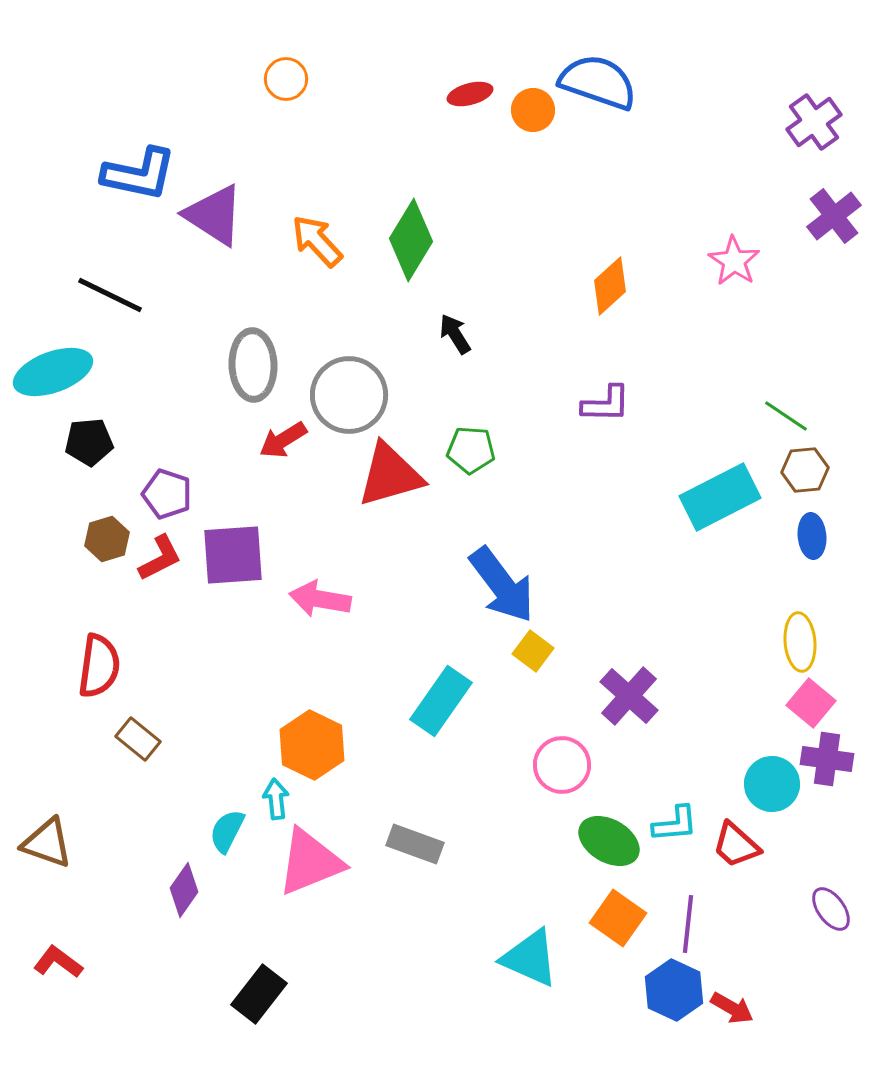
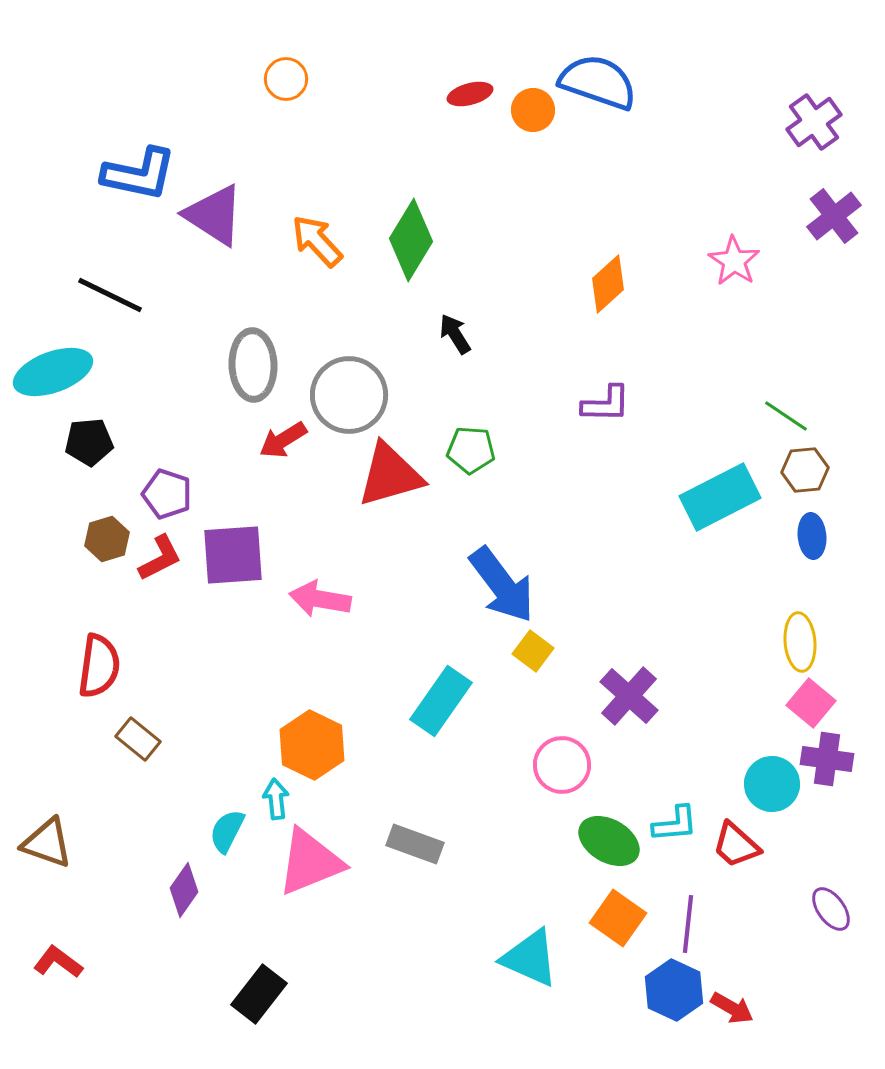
orange diamond at (610, 286): moved 2 px left, 2 px up
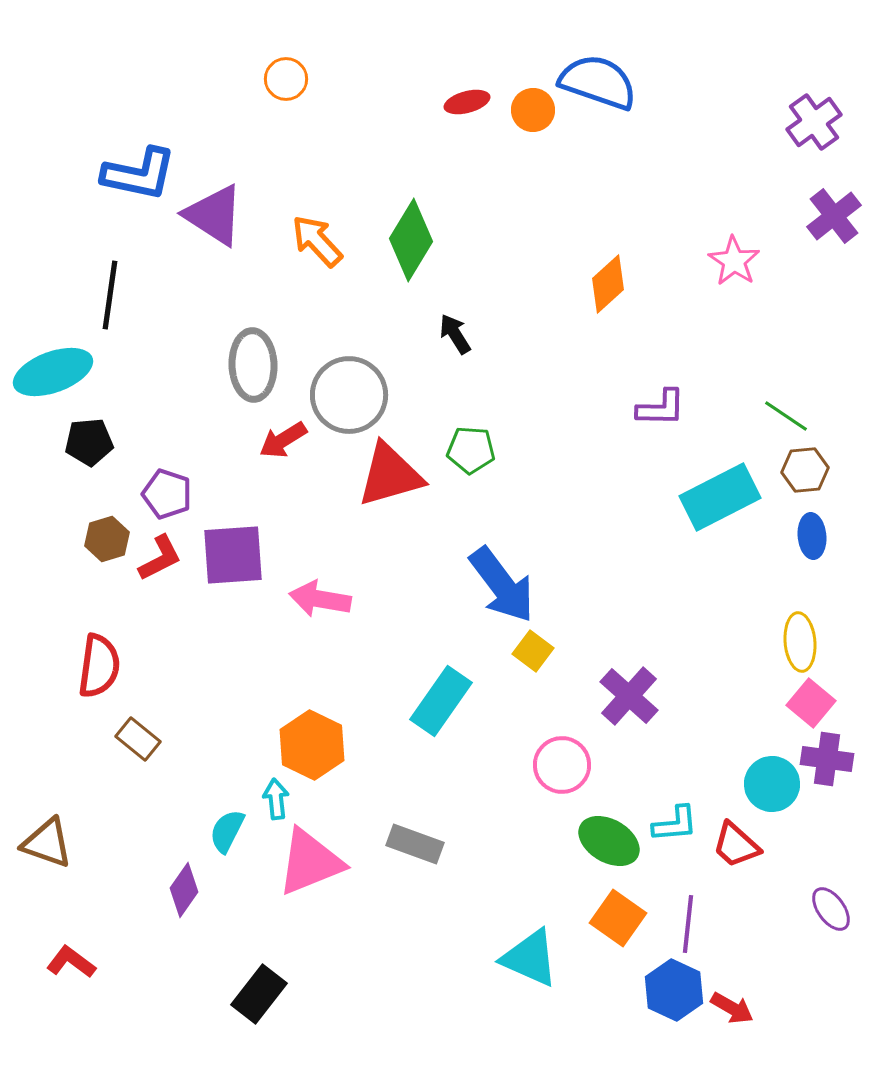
red ellipse at (470, 94): moved 3 px left, 8 px down
black line at (110, 295): rotated 72 degrees clockwise
purple L-shape at (606, 404): moved 55 px right, 4 px down
red L-shape at (58, 962): moved 13 px right
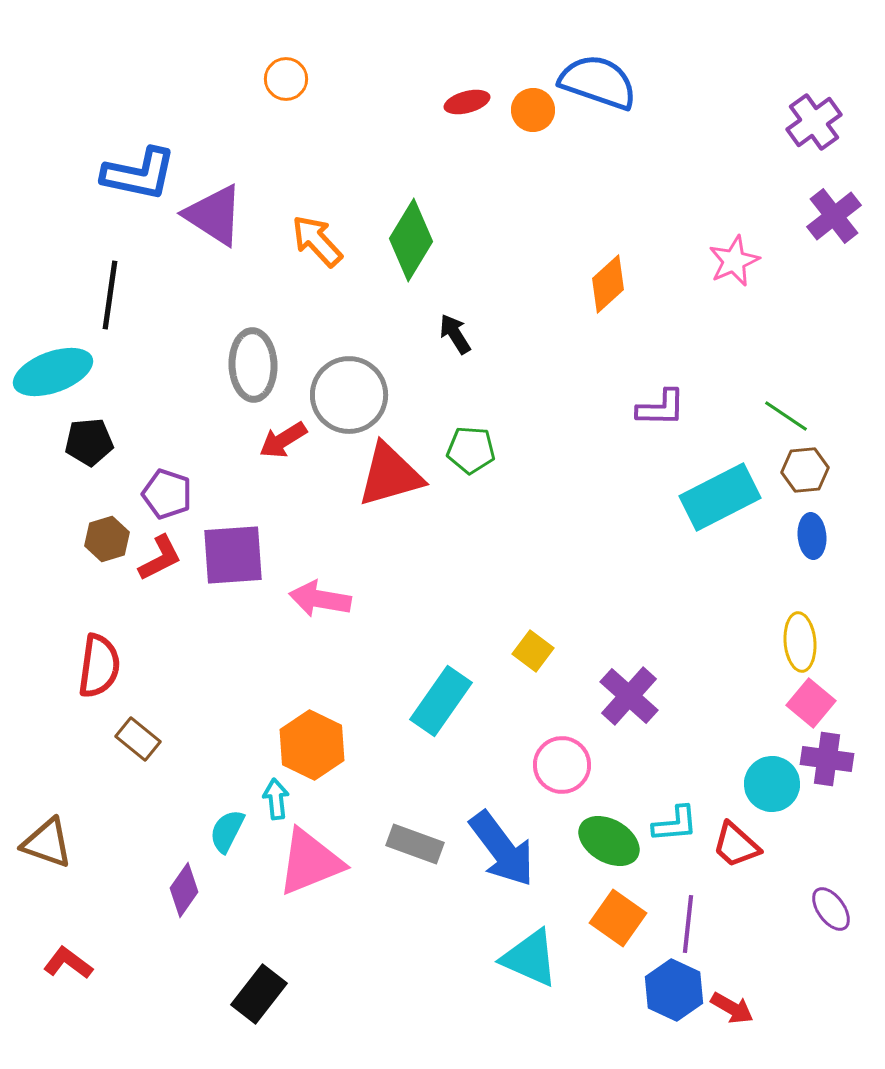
pink star at (734, 261): rotated 15 degrees clockwise
blue arrow at (502, 585): moved 264 px down
red L-shape at (71, 962): moved 3 px left, 1 px down
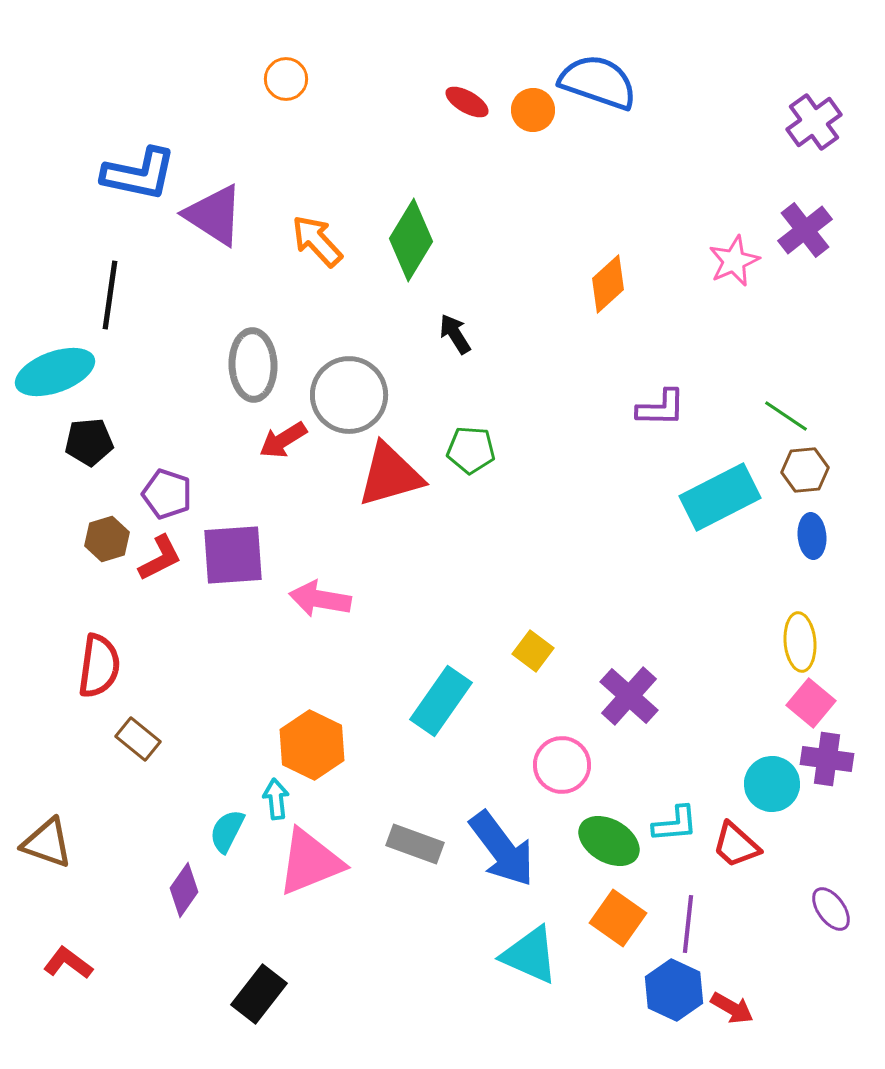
red ellipse at (467, 102): rotated 45 degrees clockwise
purple cross at (834, 216): moved 29 px left, 14 px down
cyan ellipse at (53, 372): moved 2 px right
cyan triangle at (530, 958): moved 3 px up
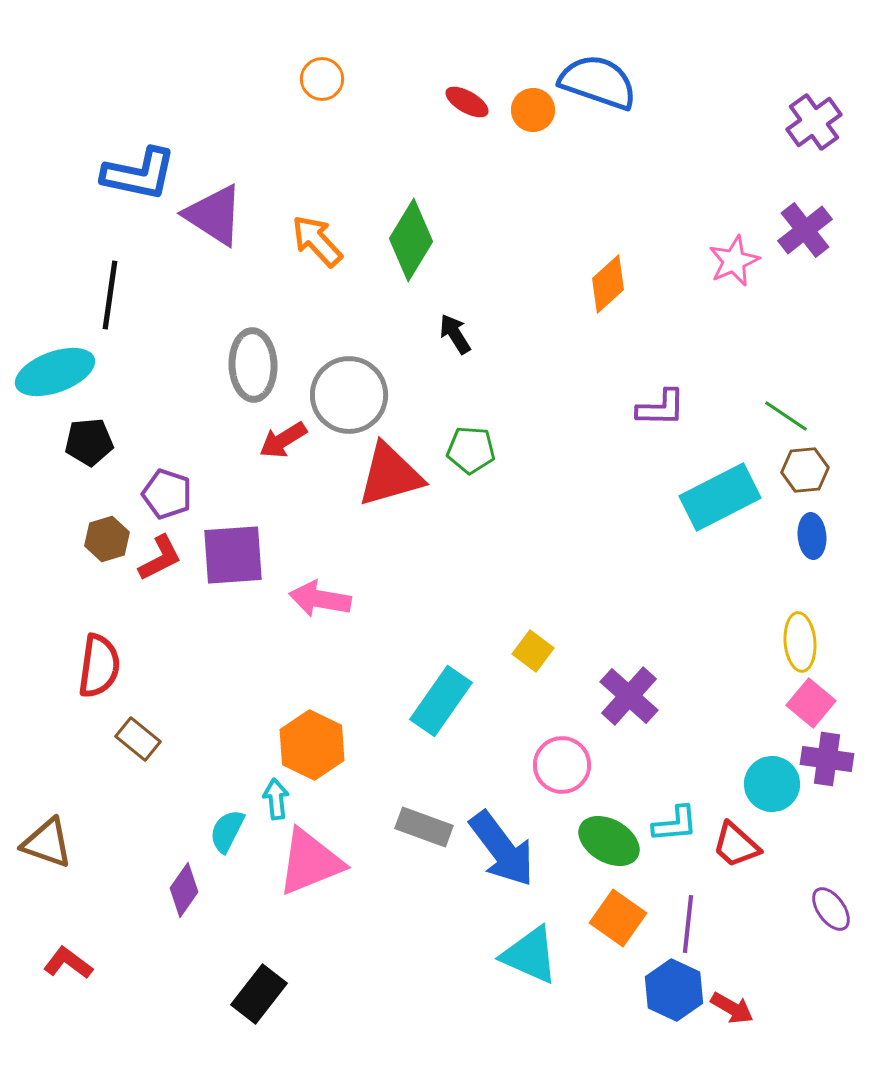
orange circle at (286, 79): moved 36 px right
gray rectangle at (415, 844): moved 9 px right, 17 px up
